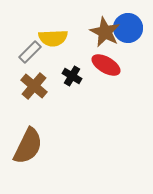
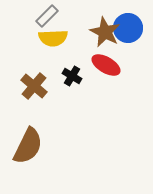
gray rectangle: moved 17 px right, 36 px up
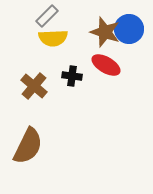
blue circle: moved 1 px right, 1 px down
brown star: rotated 8 degrees counterclockwise
black cross: rotated 24 degrees counterclockwise
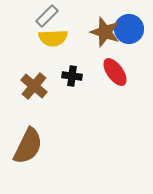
red ellipse: moved 9 px right, 7 px down; rotated 24 degrees clockwise
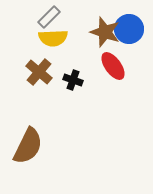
gray rectangle: moved 2 px right, 1 px down
red ellipse: moved 2 px left, 6 px up
black cross: moved 1 px right, 4 px down; rotated 12 degrees clockwise
brown cross: moved 5 px right, 14 px up
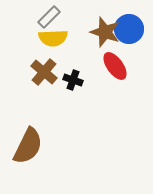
red ellipse: moved 2 px right
brown cross: moved 5 px right
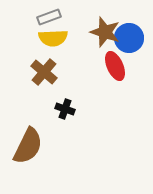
gray rectangle: rotated 25 degrees clockwise
blue circle: moved 9 px down
red ellipse: rotated 12 degrees clockwise
black cross: moved 8 px left, 29 px down
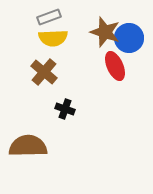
brown semicircle: rotated 117 degrees counterclockwise
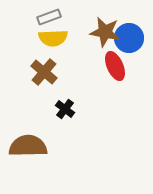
brown star: rotated 8 degrees counterclockwise
black cross: rotated 18 degrees clockwise
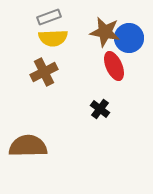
red ellipse: moved 1 px left
brown cross: rotated 24 degrees clockwise
black cross: moved 35 px right
